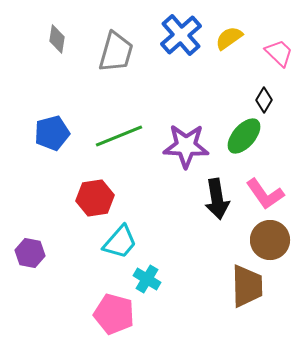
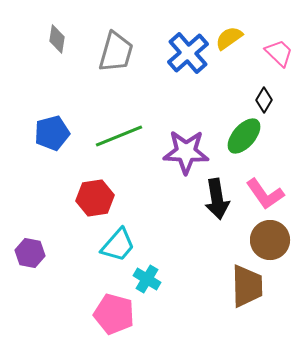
blue cross: moved 7 px right, 18 px down
purple star: moved 6 px down
cyan trapezoid: moved 2 px left, 3 px down
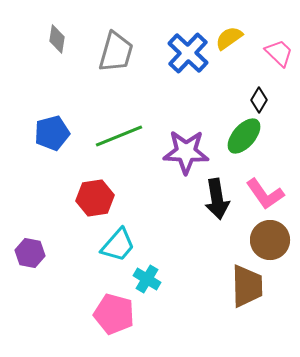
blue cross: rotated 6 degrees counterclockwise
black diamond: moved 5 px left
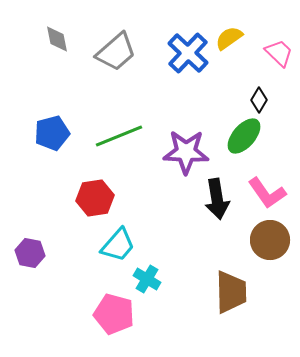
gray diamond: rotated 20 degrees counterclockwise
gray trapezoid: rotated 33 degrees clockwise
pink L-shape: moved 2 px right, 1 px up
brown trapezoid: moved 16 px left, 6 px down
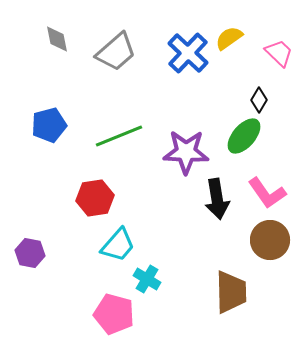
blue pentagon: moved 3 px left, 8 px up
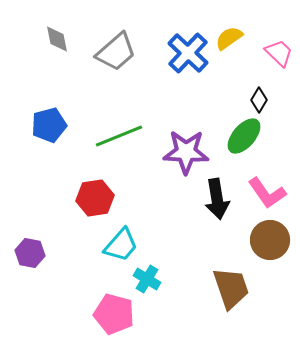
cyan trapezoid: moved 3 px right
brown trapezoid: moved 4 px up; rotated 18 degrees counterclockwise
